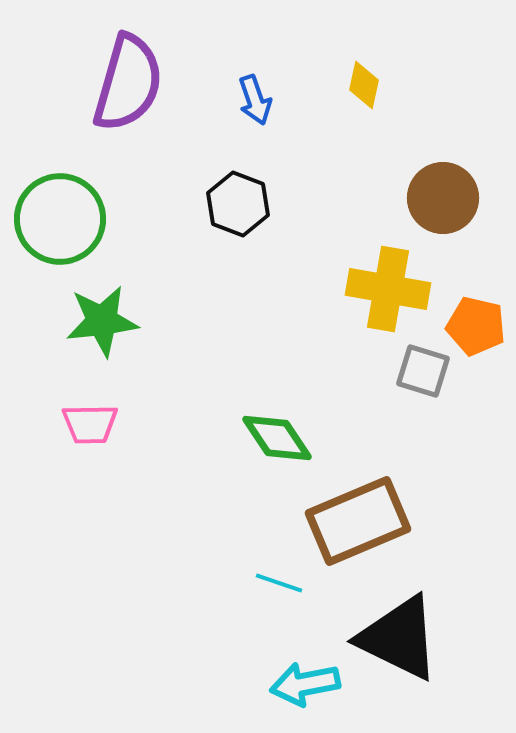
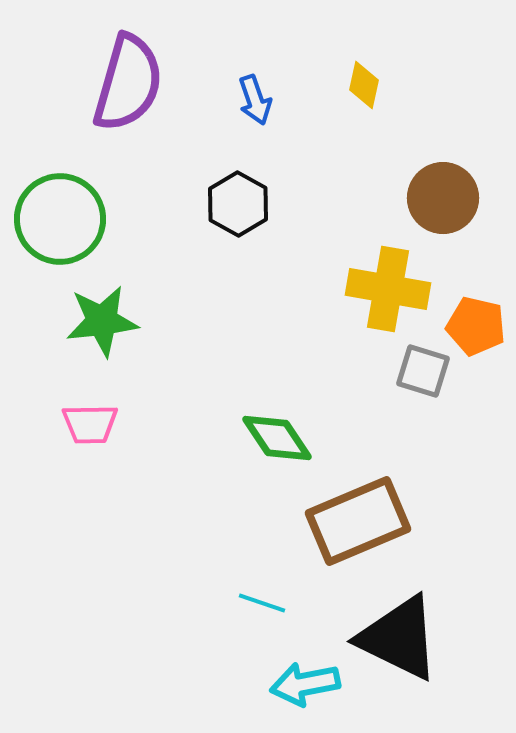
black hexagon: rotated 8 degrees clockwise
cyan line: moved 17 px left, 20 px down
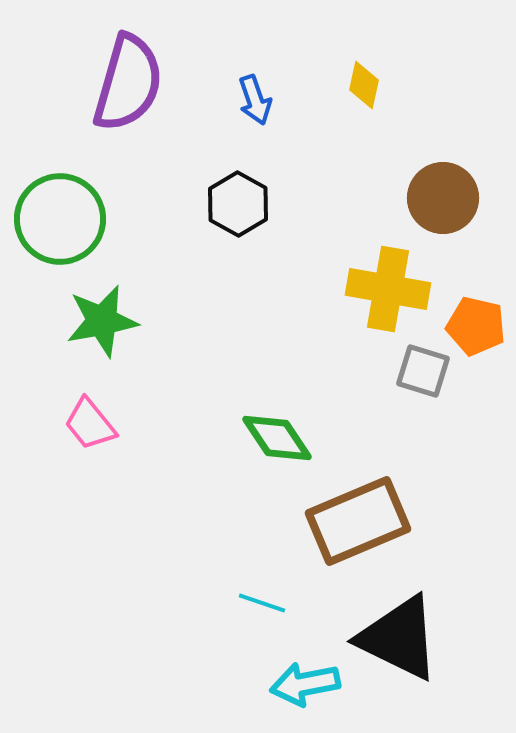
green star: rotated 4 degrees counterclockwise
pink trapezoid: rotated 52 degrees clockwise
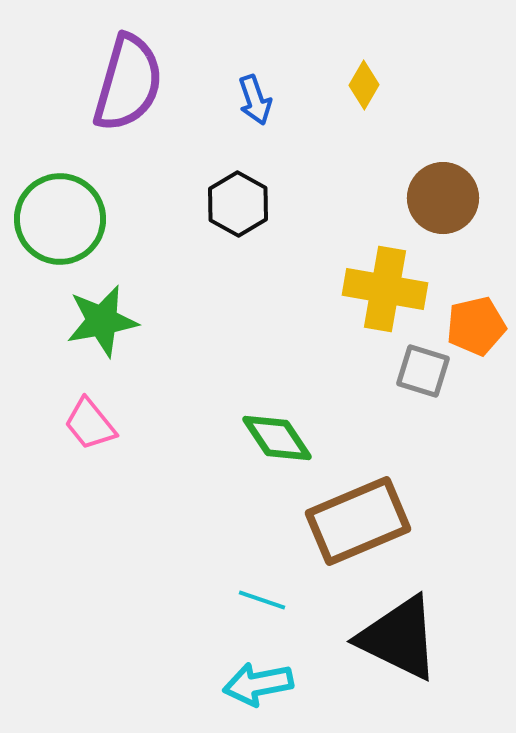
yellow diamond: rotated 18 degrees clockwise
yellow cross: moved 3 px left
orange pentagon: rotated 26 degrees counterclockwise
cyan line: moved 3 px up
cyan arrow: moved 47 px left
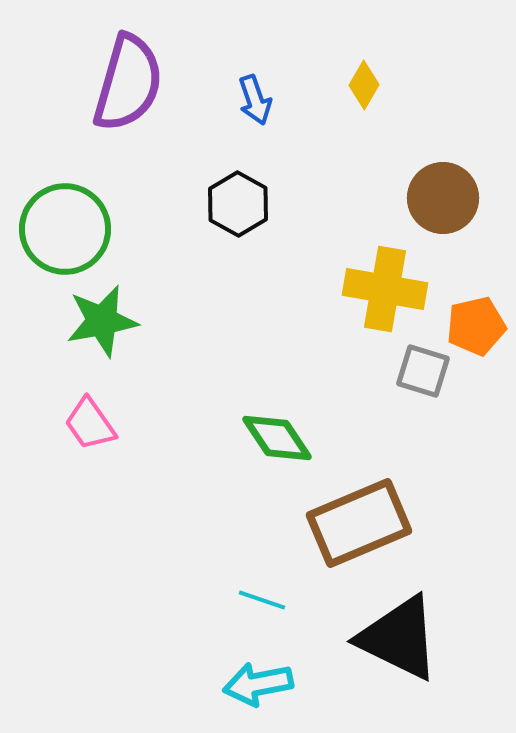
green circle: moved 5 px right, 10 px down
pink trapezoid: rotated 4 degrees clockwise
brown rectangle: moved 1 px right, 2 px down
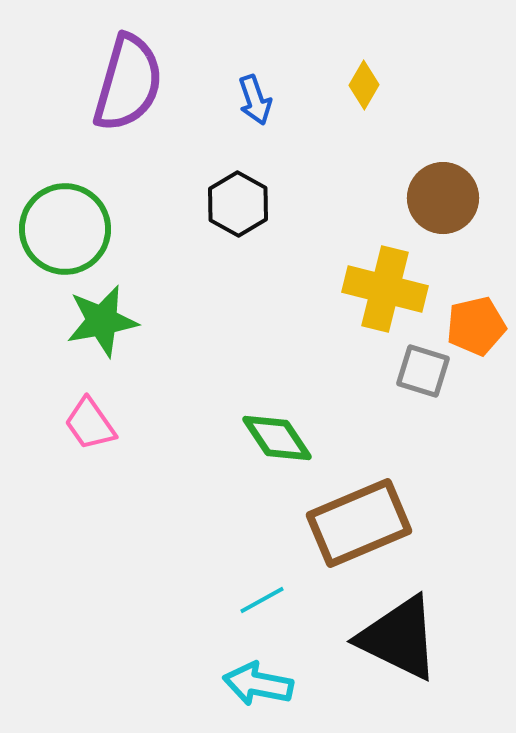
yellow cross: rotated 4 degrees clockwise
cyan line: rotated 48 degrees counterclockwise
cyan arrow: rotated 22 degrees clockwise
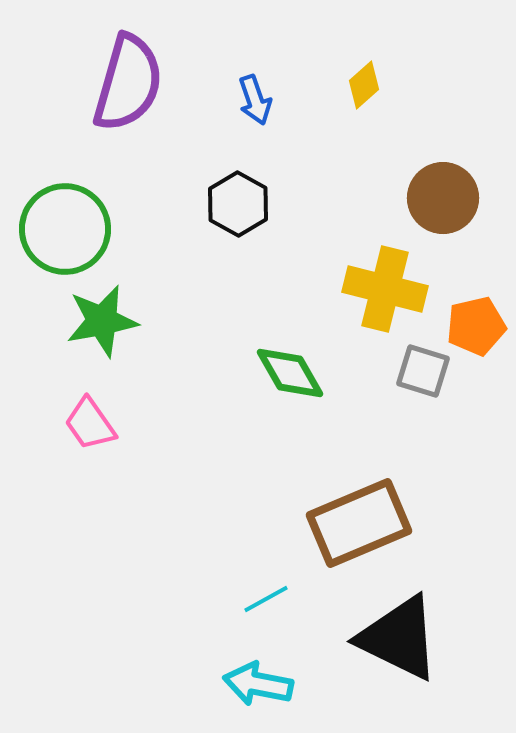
yellow diamond: rotated 18 degrees clockwise
green diamond: moved 13 px right, 65 px up; rotated 4 degrees clockwise
cyan line: moved 4 px right, 1 px up
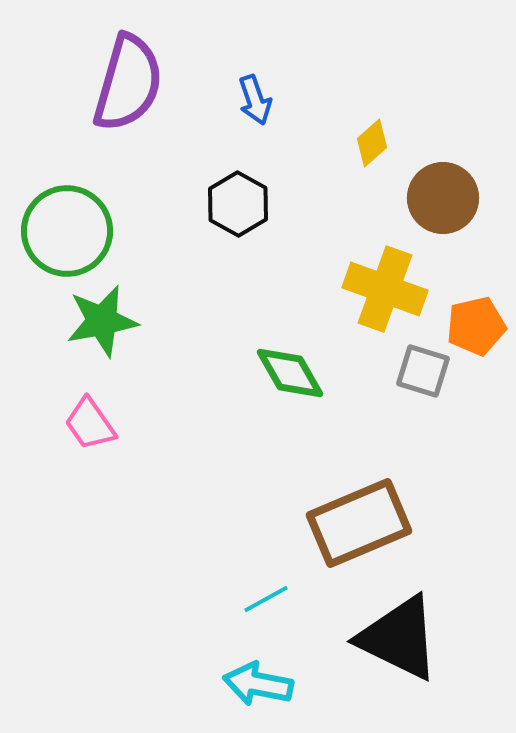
yellow diamond: moved 8 px right, 58 px down
green circle: moved 2 px right, 2 px down
yellow cross: rotated 6 degrees clockwise
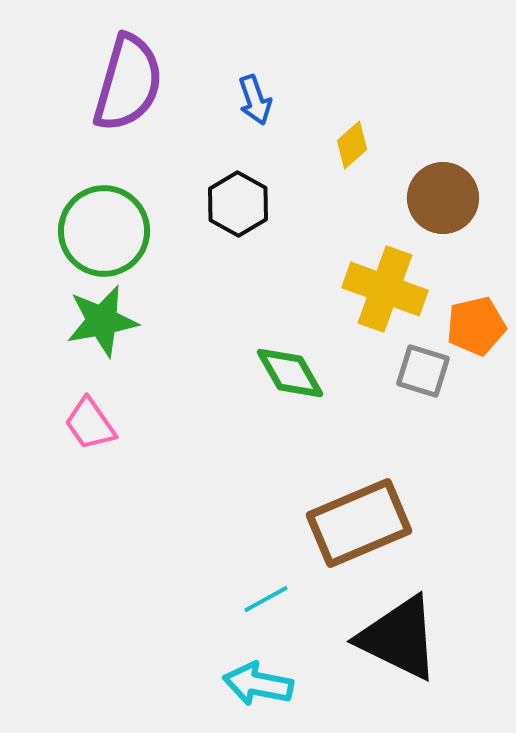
yellow diamond: moved 20 px left, 2 px down
green circle: moved 37 px right
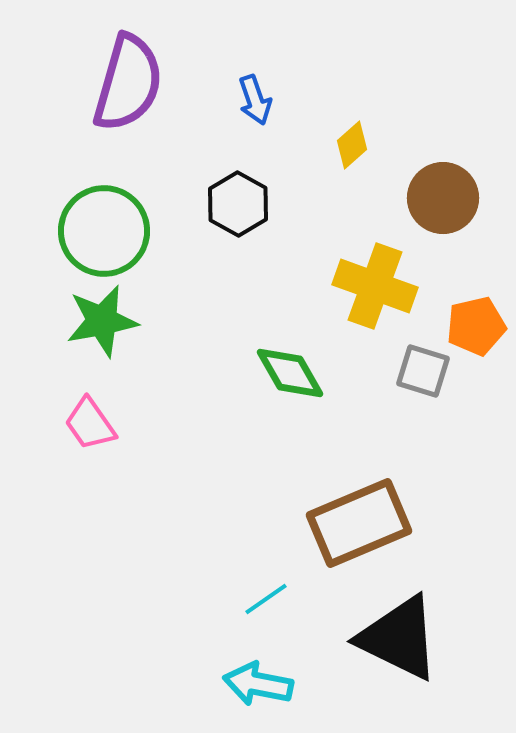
yellow cross: moved 10 px left, 3 px up
cyan line: rotated 6 degrees counterclockwise
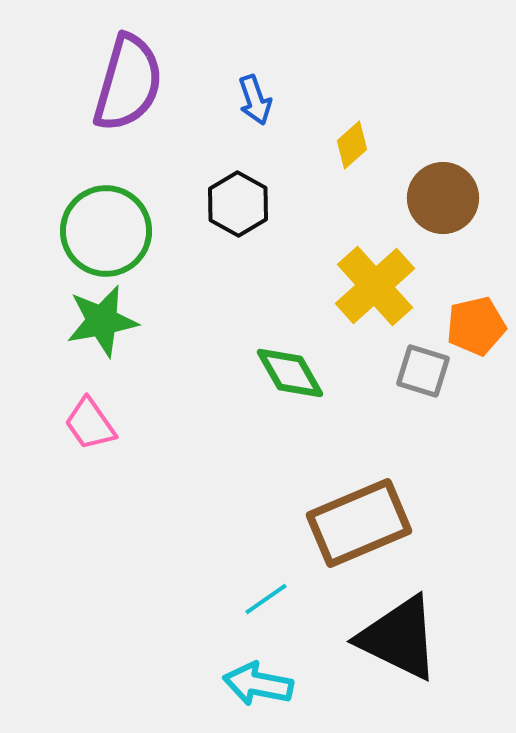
green circle: moved 2 px right
yellow cross: rotated 28 degrees clockwise
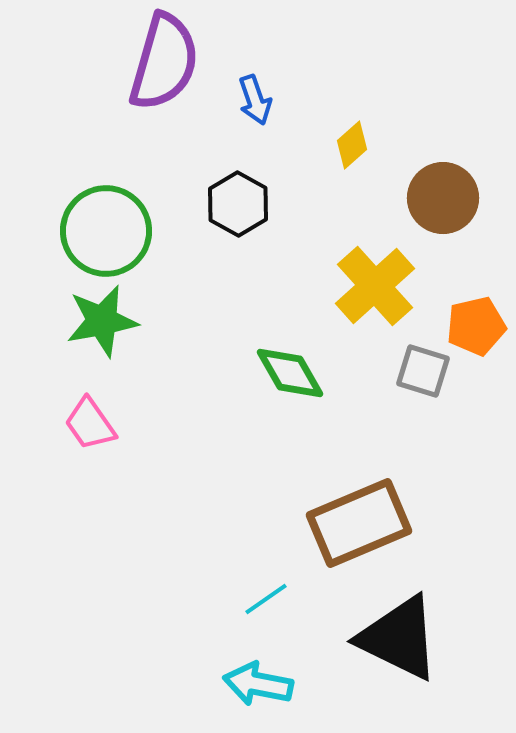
purple semicircle: moved 36 px right, 21 px up
